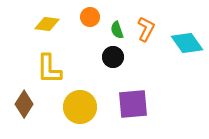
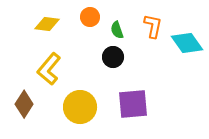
orange L-shape: moved 7 px right, 3 px up; rotated 15 degrees counterclockwise
yellow L-shape: rotated 40 degrees clockwise
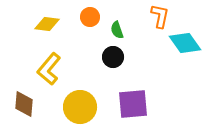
orange L-shape: moved 7 px right, 10 px up
cyan diamond: moved 2 px left
brown diamond: rotated 28 degrees counterclockwise
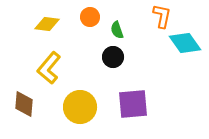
orange L-shape: moved 2 px right
yellow L-shape: moved 1 px up
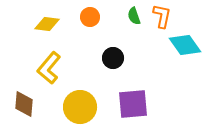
green semicircle: moved 17 px right, 14 px up
cyan diamond: moved 2 px down
black circle: moved 1 px down
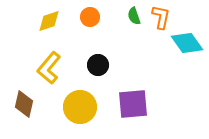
orange L-shape: moved 1 px left, 1 px down
yellow diamond: moved 2 px right, 3 px up; rotated 25 degrees counterclockwise
cyan diamond: moved 2 px right, 2 px up
black circle: moved 15 px left, 7 px down
brown diamond: rotated 8 degrees clockwise
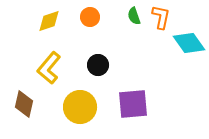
cyan diamond: moved 2 px right
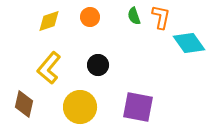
purple square: moved 5 px right, 3 px down; rotated 16 degrees clockwise
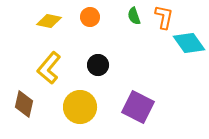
orange L-shape: moved 3 px right
yellow diamond: rotated 30 degrees clockwise
purple square: rotated 16 degrees clockwise
